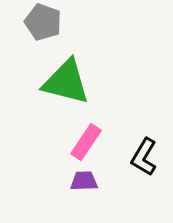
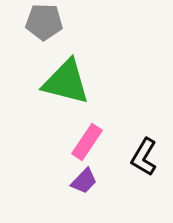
gray pentagon: moved 1 px right; rotated 18 degrees counterclockwise
pink rectangle: moved 1 px right
purple trapezoid: rotated 136 degrees clockwise
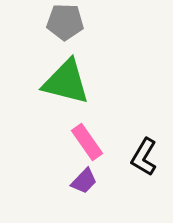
gray pentagon: moved 21 px right
pink rectangle: rotated 69 degrees counterclockwise
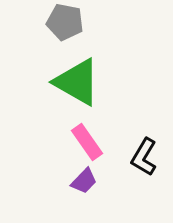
gray pentagon: rotated 9 degrees clockwise
green triangle: moved 11 px right; rotated 16 degrees clockwise
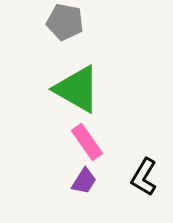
green triangle: moved 7 px down
black L-shape: moved 20 px down
purple trapezoid: rotated 12 degrees counterclockwise
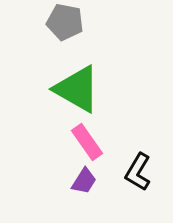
black L-shape: moved 6 px left, 5 px up
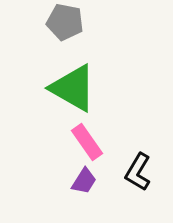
green triangle: moved 4 px left, 1 px up
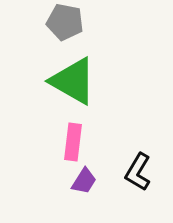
green triangle: moved 7 px up
pink rectangle: moved 14 px left; rotated 42 degrees clockwise
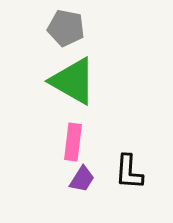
gray pentagon: moved 1 px right, 6 px down
black L-shape: moved 9 px left; rotated 27 degrees counterclockwise
purple trapezoid: moved 2 px left, 2 px up
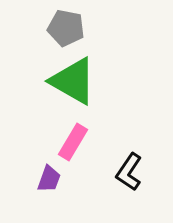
pink rectangle: rotated 24 degrees clockwise
black L-shape: rotated 30 degrees clockwise
purple trapezoid: moved 33 px left; rotated 12 degrees counterclockwise
